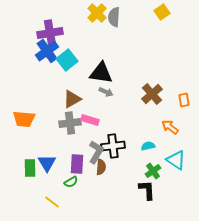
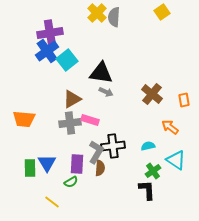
brown cross: rotated 10 degrees counterclockwise
brown semicircle: moved 1 px left, 1 px down
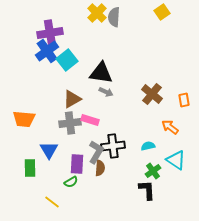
blue triangle: moved 2 px right, 13 px up
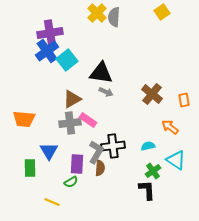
pink rectangle: moved 2 px left; rotated 18 degrees clockwise
blue triangle: moved 1 px down
yellow line: rotated 14 degrees counterclockwise
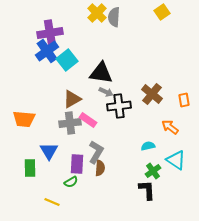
black cross: moved 6 px right, 40 px up
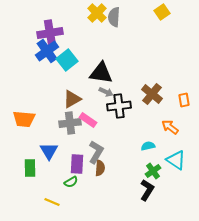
black L-shape: rotated 35 degrees clockwise
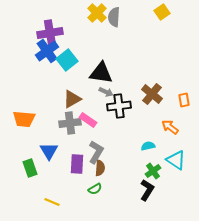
green rectangle: rotated 18 degrees counterclockwise
green semicircle: moved 24 px right, 7 px down
